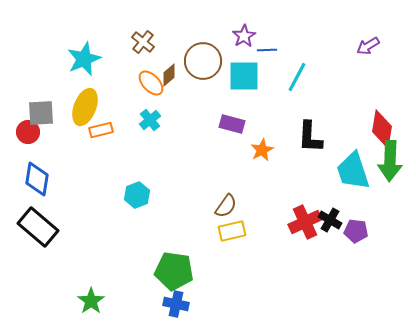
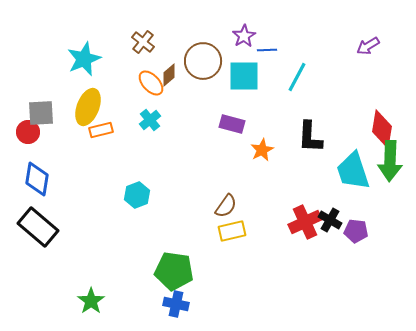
yellow ellipse: moved 3 px right
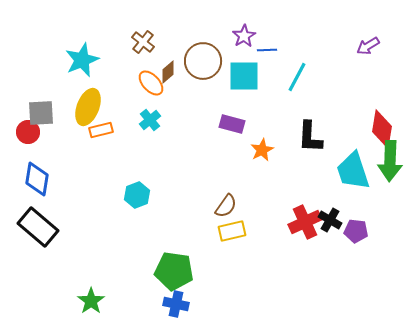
cyan star: moved 2 px left, 1 px down
brown diamond: moved 1 px left, 3 px up
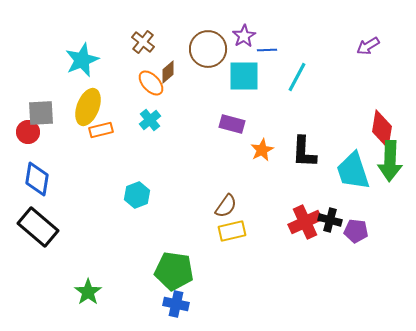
brown circle: moved 5 px right, 12 px up
black L-shape: moved 6 px left, 15 px down
black cross: rotated 15 degrees counterclockwise
green star: moved 3 px left, 9 px up
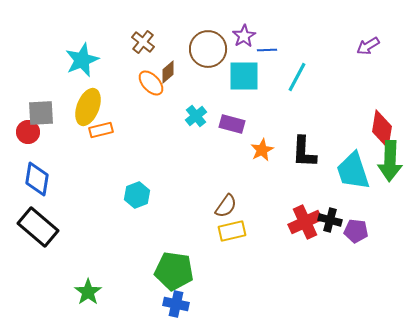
cyan cross: moved 46 px right, 4 px up
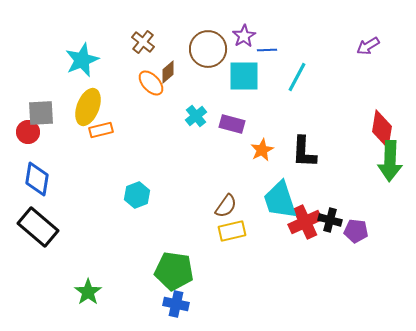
cyan trapezoid: moved 73 px left, 29 px down
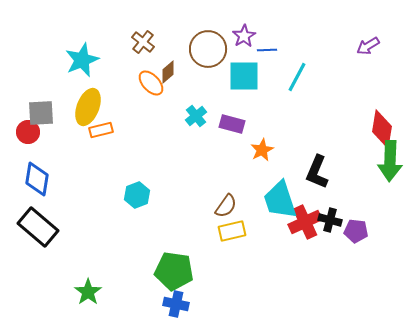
black L-shape: moved 13 px right, 20 px down; rotated 20 degrees clockwise
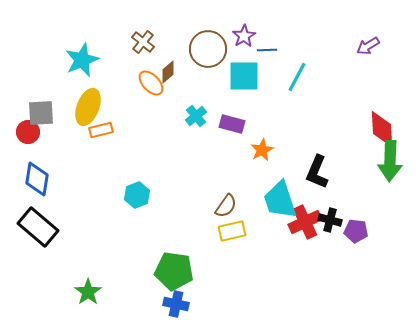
red diamond: rotated 12 degrees counterclockwise
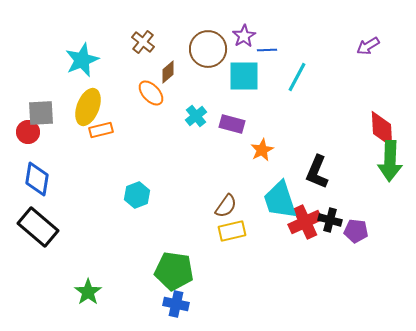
orange ellipse: moved 10 px down
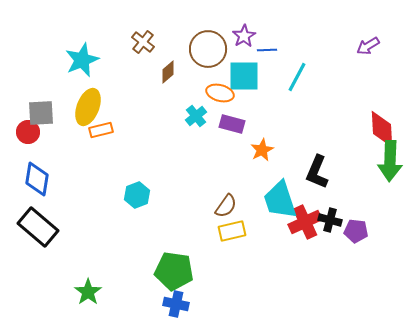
orange ellipse: moved 69 px right; rotated 32 degrees counterclockwise
